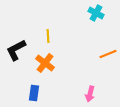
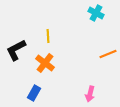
blue rectangle: rotated 21 degrees clockwise
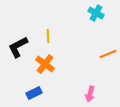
black L-shape: moved 2 px right, 3 px up
orange cross: moved 1 px down
blue rectangle: rotated 35 degrees clockwise
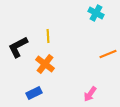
pink arrow: rotated 21 degrees clockwise
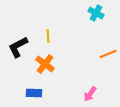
blue rectangle: rotated 28 degrees clockwise
